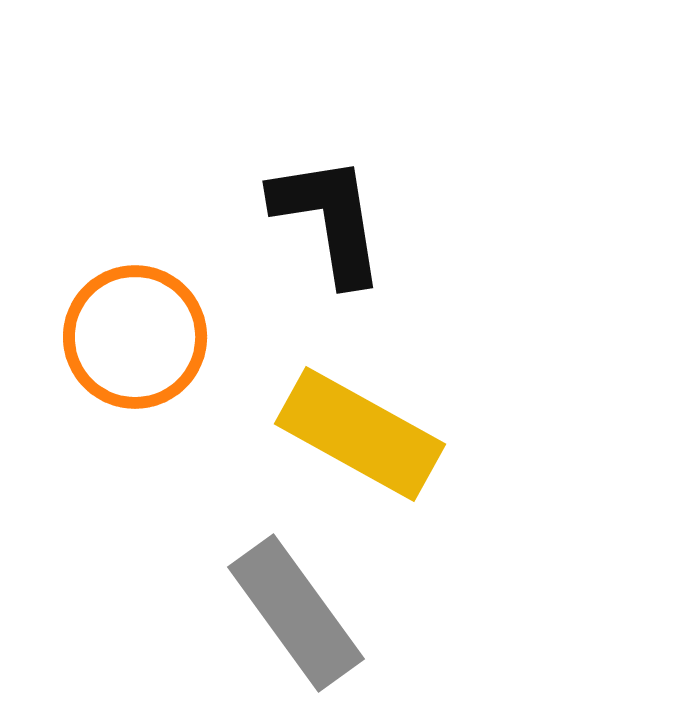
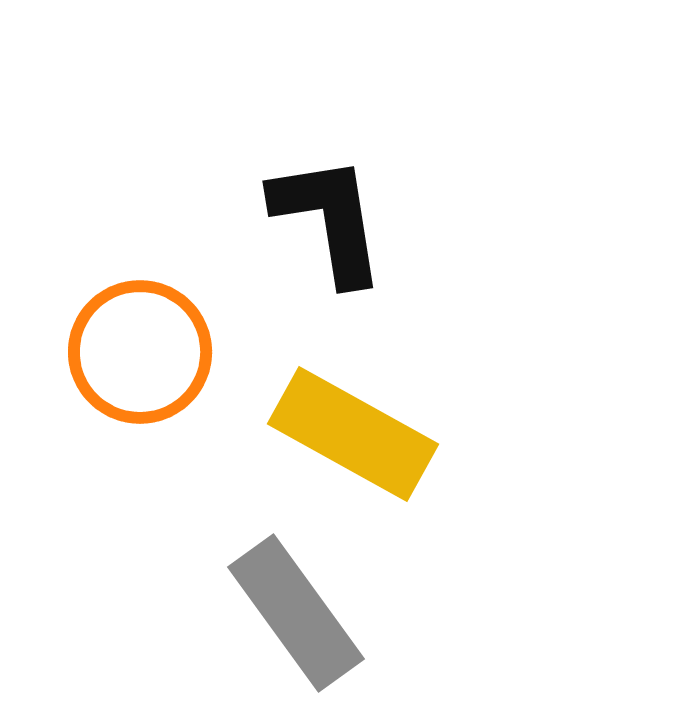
orange circle: moved 5 px right, 15 px down
yellow rectangle: moved 7 px left
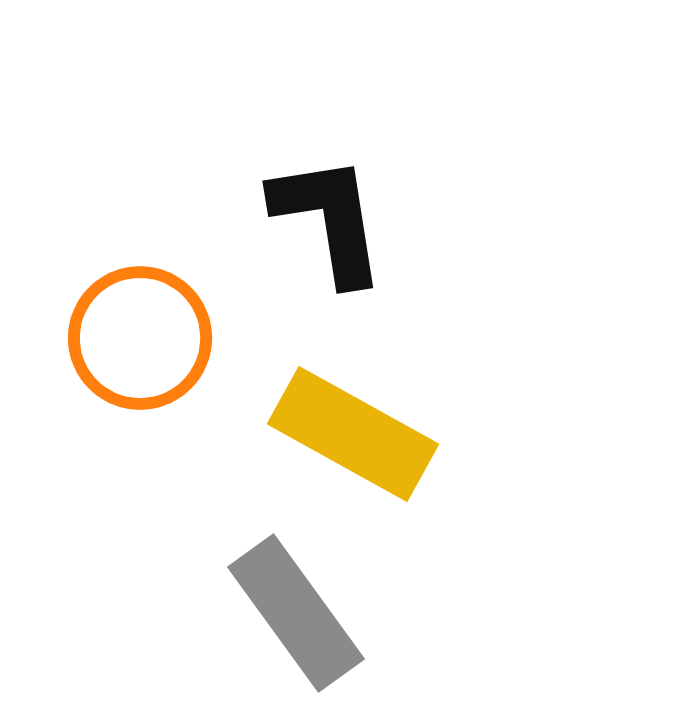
orange circle: moved 14 px up
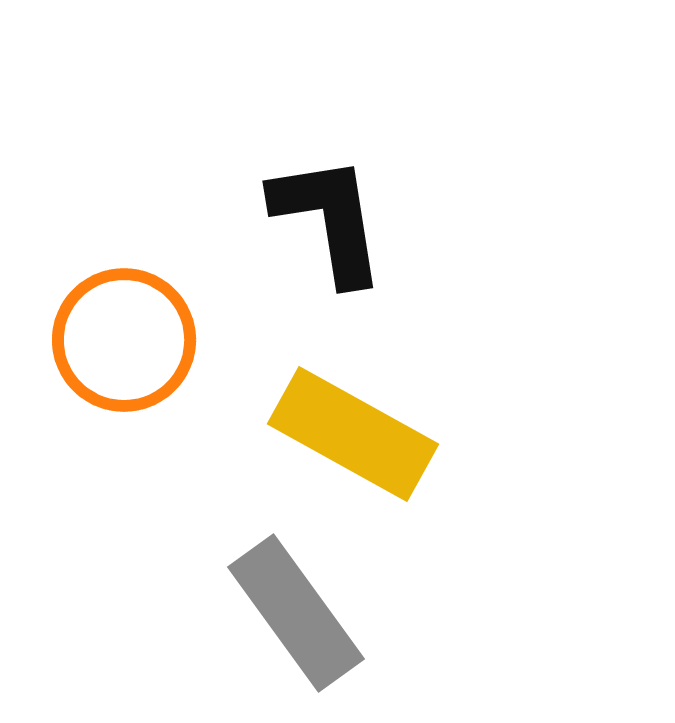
orange circle: moved 16 px left, 2 px down
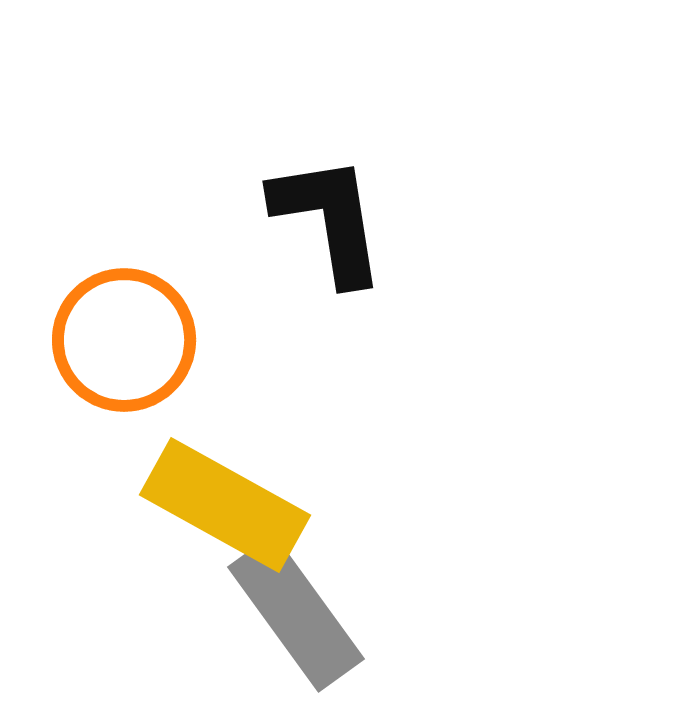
yellow rectangle: moved 128 px left, 71 px down
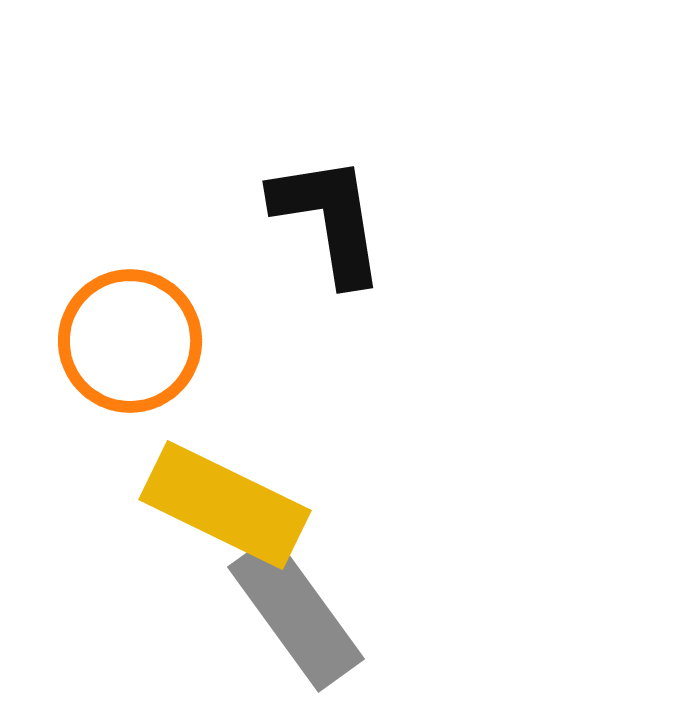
orange circle: moved 6 px right, 1 px down
yellow rectangle: rotated 3 degrees counterclockwise
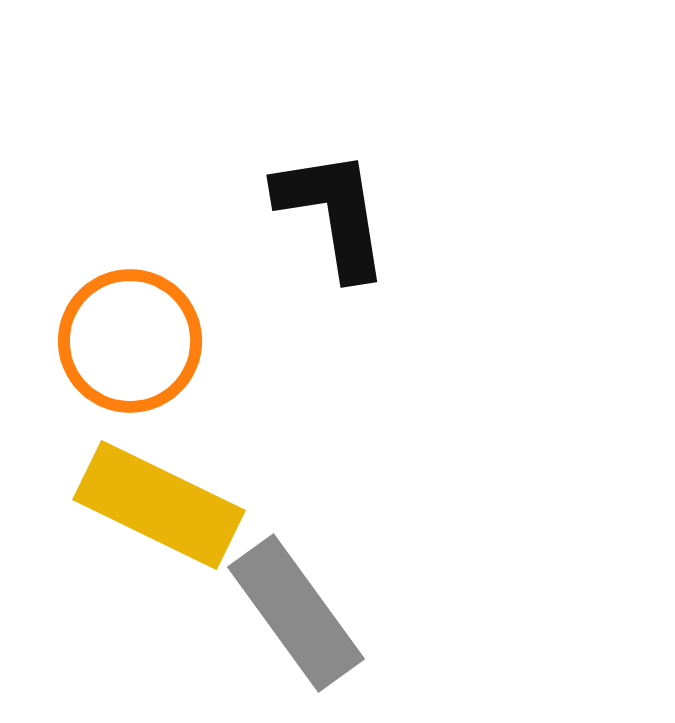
black L-shape: moved 4 px right, 6 px up
yellow rectangle: moved 66 px left
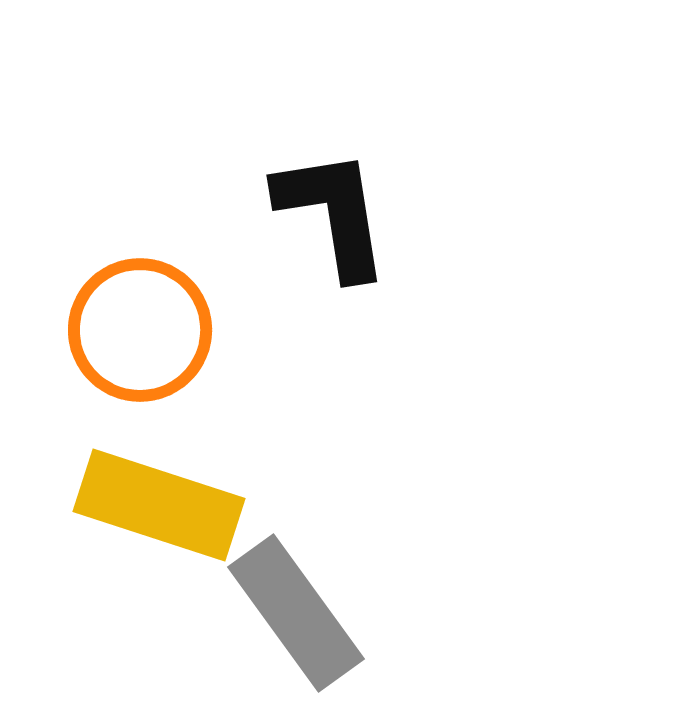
orange circle: moved 10 px right, 11 px up
yellow rectangle: rotated 8 degrees counterclockwise
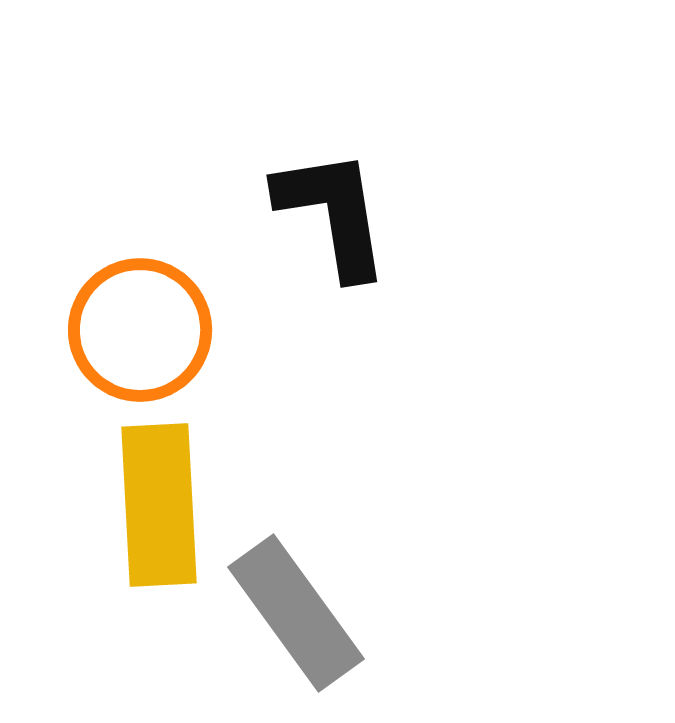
yellow rectangle: rotated 69 degrees clockwise
